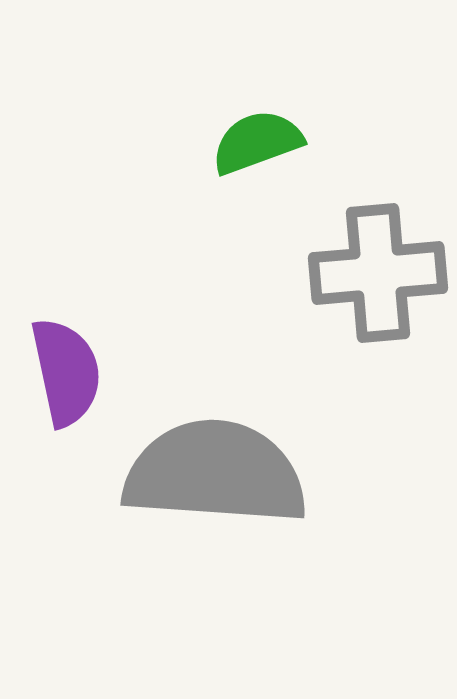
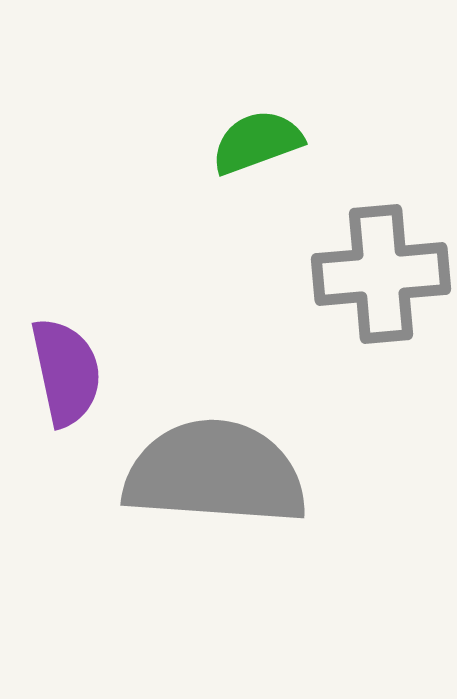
gray cross: moved 3 px right, 1 px down
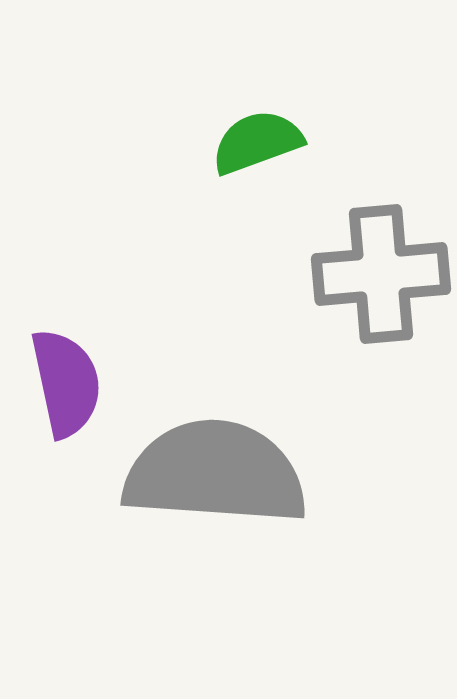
purple semicircle: moved 11 px down
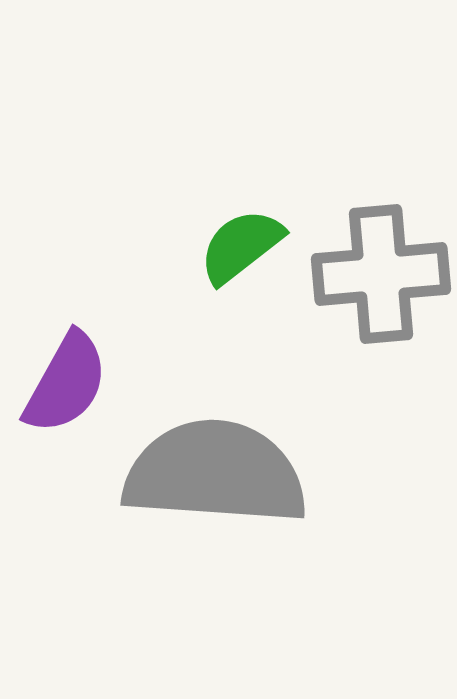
green semicircle: moved 16 px left, 104 px down; rotated 18 degrees counterclockwise
purple semicircle: rotated 41 degrees clockwise
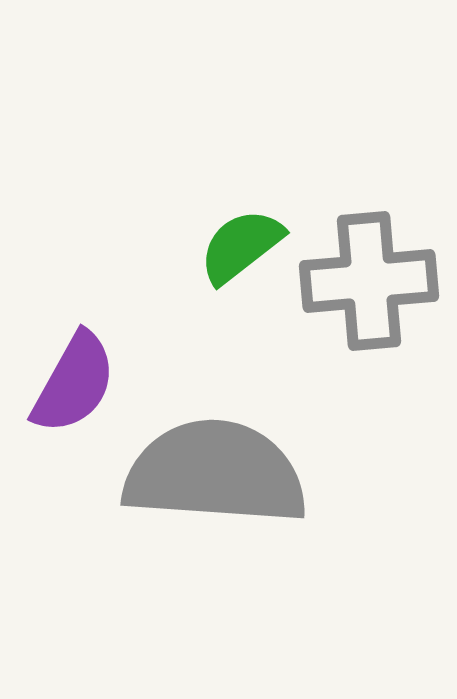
gray cross: moved 12 px left, 7 px down
purple semicircle: moved 8 px right
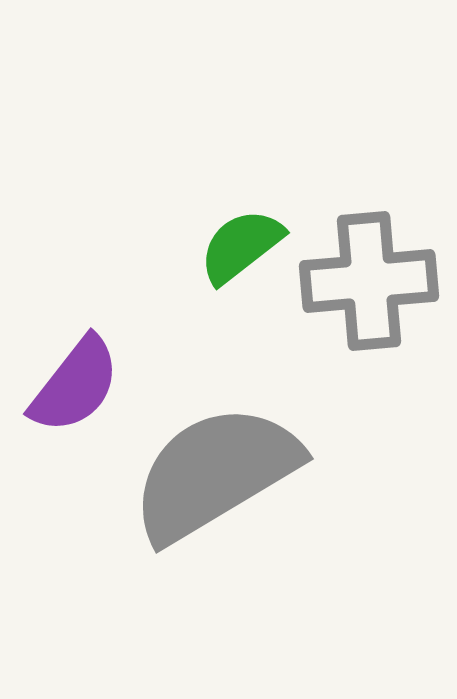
purple semicircle: moved 1 px right, 2 px down; rotated 9 degrees clockwise
gray semicircle: rotated 35 degrees counterclockwise
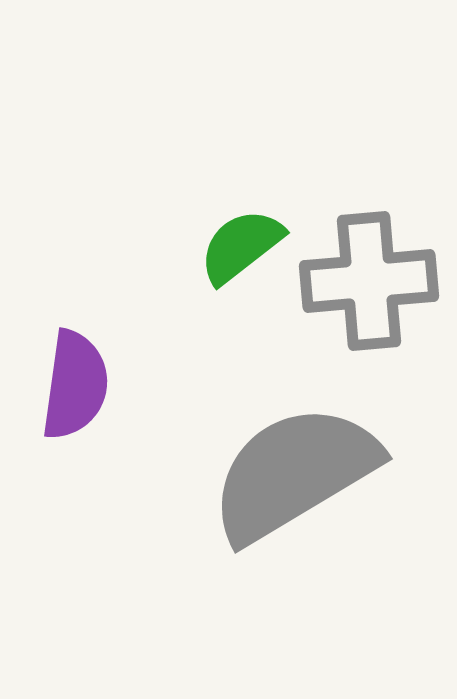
purple semicircle: rotated 30 degrees counterclockwise
gray semicircle: moved 79 px right
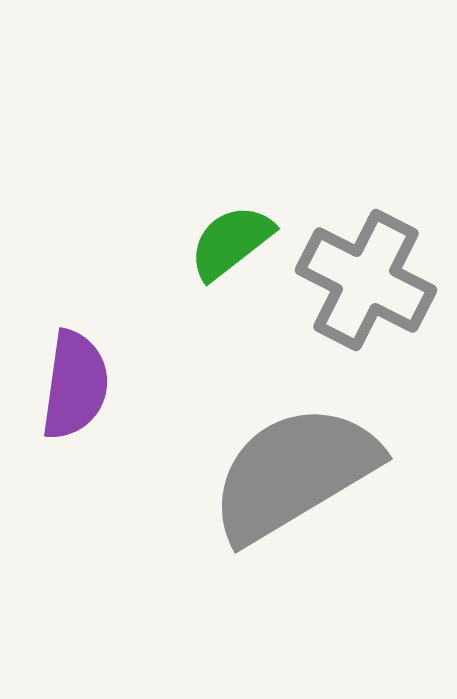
green semicircle: moved 10 px left, 4 px up
gray cross: moved 3 px left, 1 px up; rotated 32 degrees clockwise
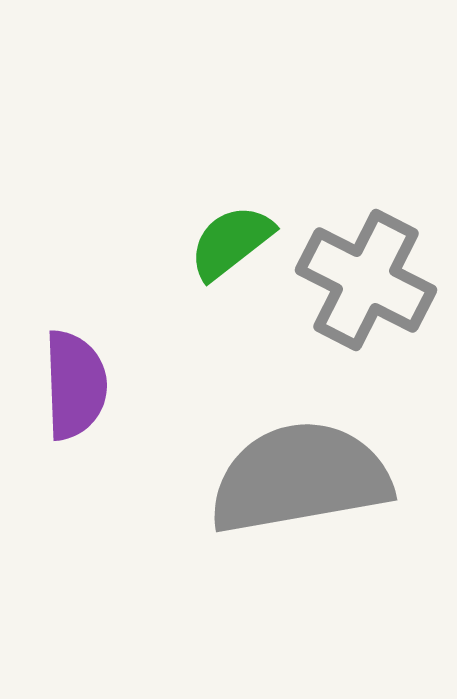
purple semicircle: rotated 10 degrees counterclockwise
gray semicircle: moved 6 px right, 5 px down; rotated 21 degrees clockwise
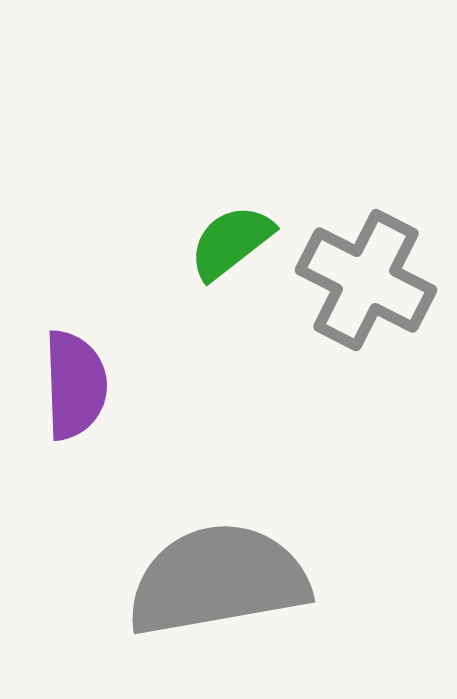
gray semicircle: moved 82 px left, 102 px down
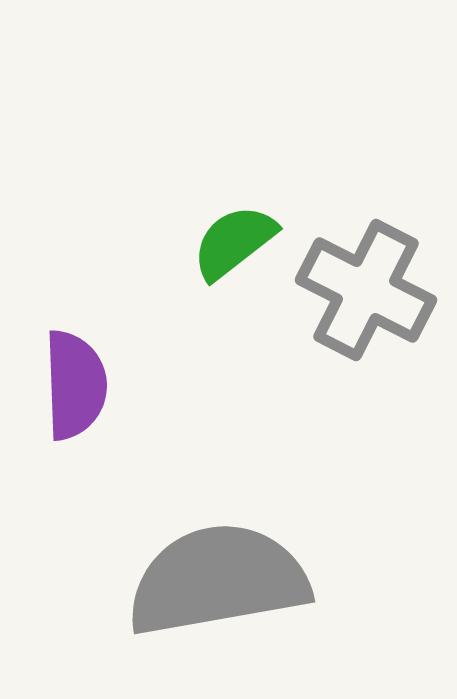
green semicircle: moved 3 px right
gray cross: moved 10 px down
